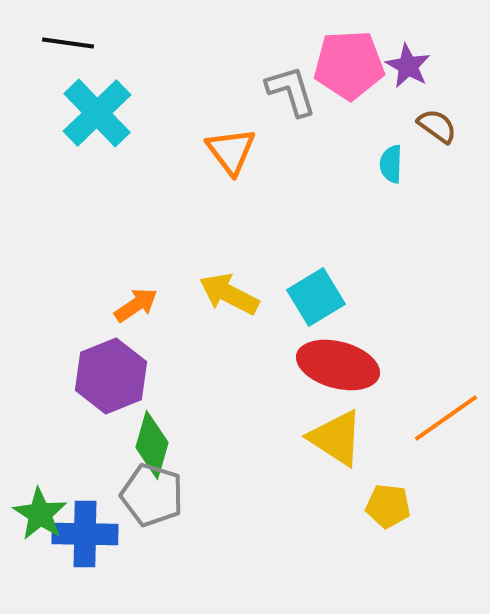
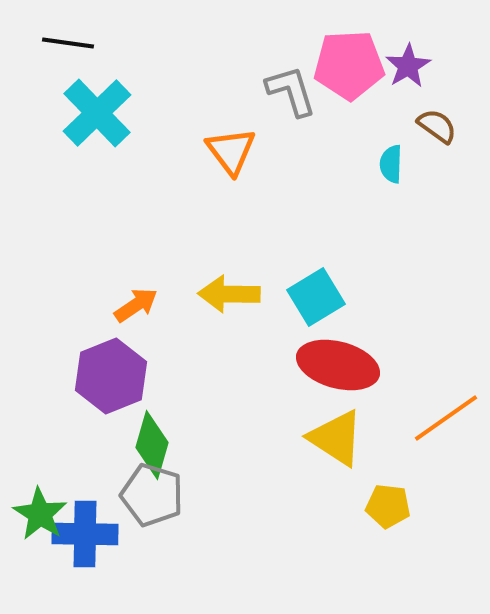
purple star: rotated 12 degrees clockwise
yellow arrow: rotated 26 degrees counterclockwise
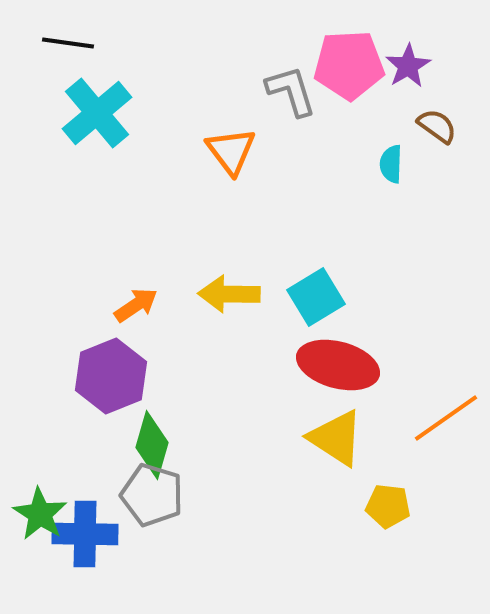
cyan cross: rotated 4 degrees clockwise
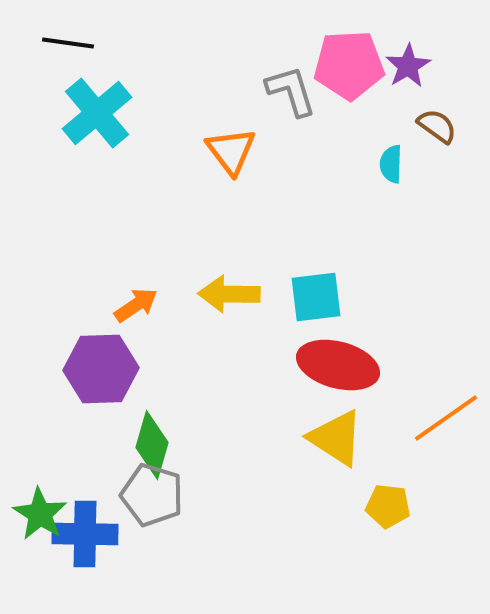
cyan square: rotated 24 degrees clockwise
purple hexagon: moved 10 px left, 7 px up; rotated 20 degrees clockwise
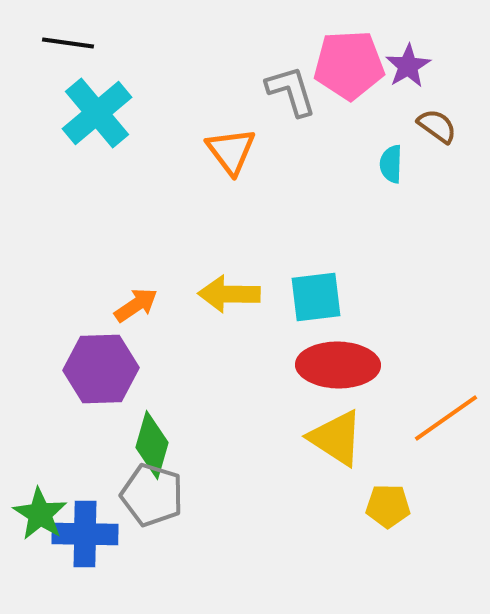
red ellipse: rotated 14 degrees counterclockwise
yellow pentagon: rotated 6 degrees counterclockwise
